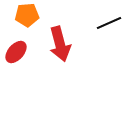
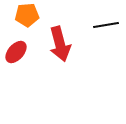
black line: moved 3 px left, 2 px down; rotated 15 degrees clockwise
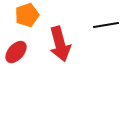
orange pentagon: rotated 15 degrees counterclockwise
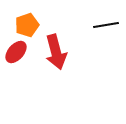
orange pentagon: moved 10 px down
red arrow: moved 4 px left, 8 px down
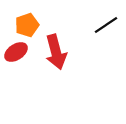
black line: rotated 25 degrees counterclockwise
red ellipse: rotated 15 degrees clockwise
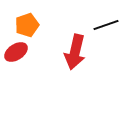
black line: rotated 15 degrees clockwise
red arrow: moved 19 px right; rotated 28 degrees clockwise
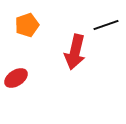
red ellipse: moved 26 px down
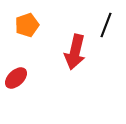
black line: rotated 50 degrees counterclockwise
red ellipse: rotated 10 degrees counterclockwise
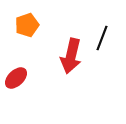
black line: moved 4 px left, 13 px down
red arrow: moved 4 px left, 4 px down
